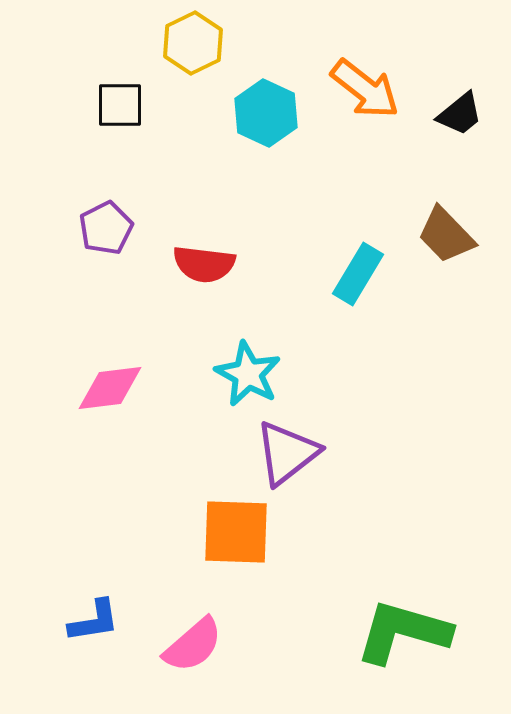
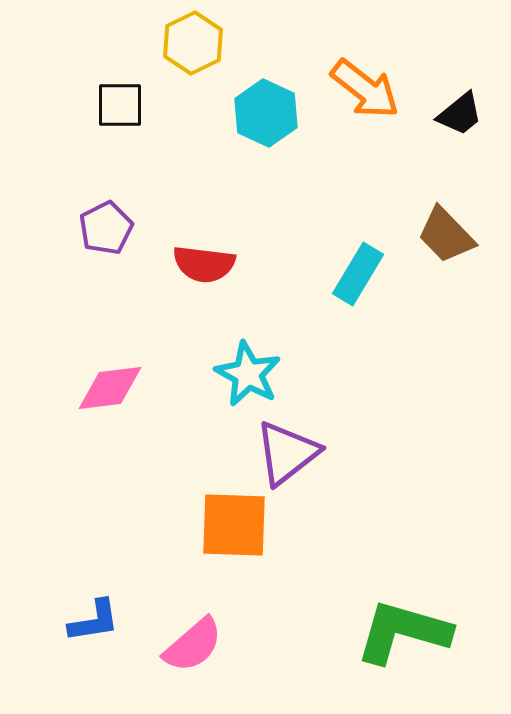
orange square: moved 2 px left, 7 px up
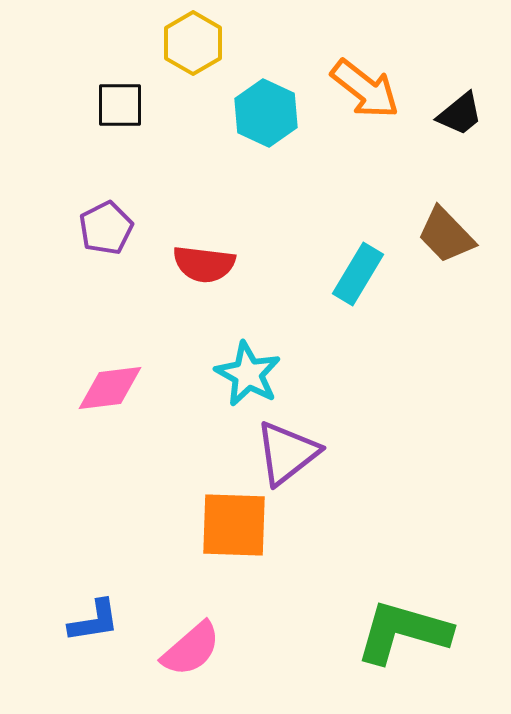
yellow hexagon: rotated 4 degrees counterclockwise
pink semicircle: moved 2 px left, 4 px down
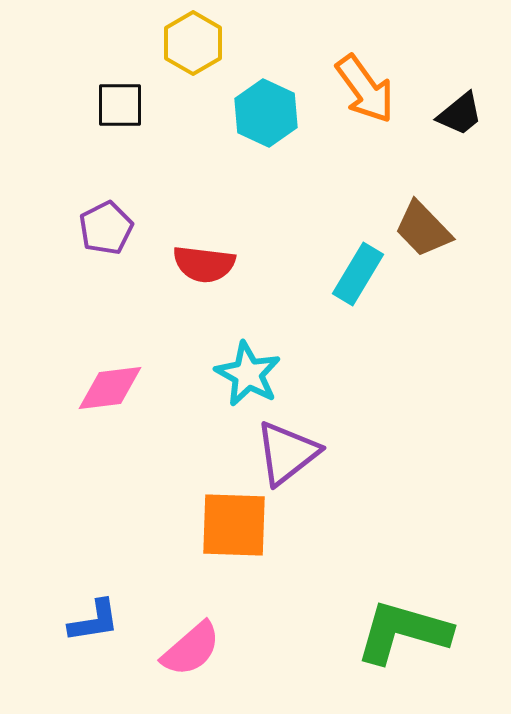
orange arrow: rotated 16 degrees clockwise
brown trapezoid: moved 23 px left, 6 px up
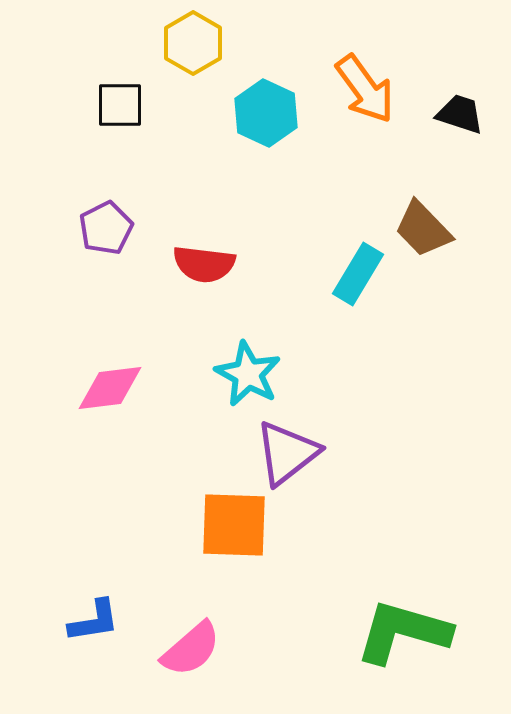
black trapezoid: rotated 123 degrees counterclockwise
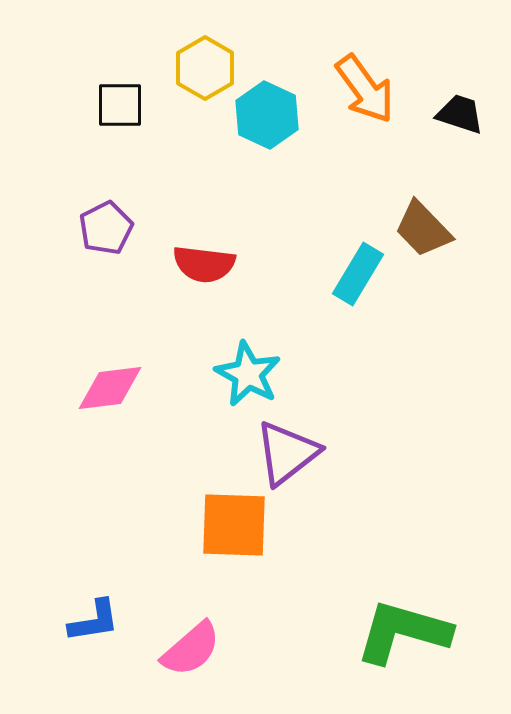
yellow hexagon: moved 12 px right, 25 px down
cyan hexagon: moved 1 px right, 2 px down
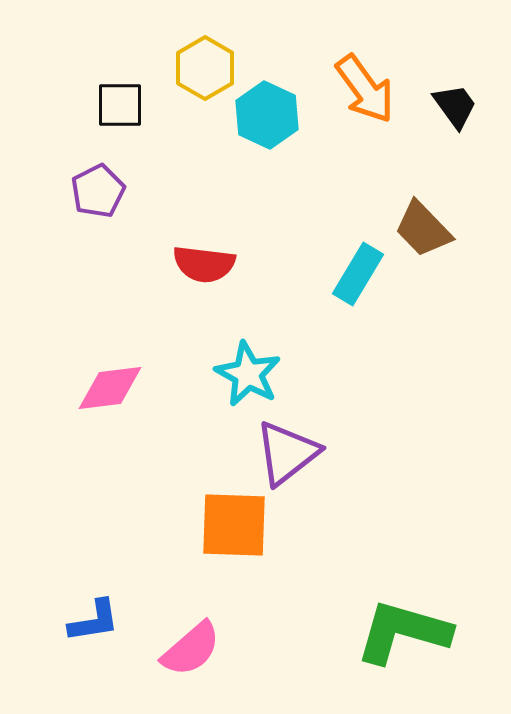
black trapezoid: moved 5 px left, 8 px up; rotated 36 degrees clockwise
purple pentagon: moved 8 px left, 37 px up
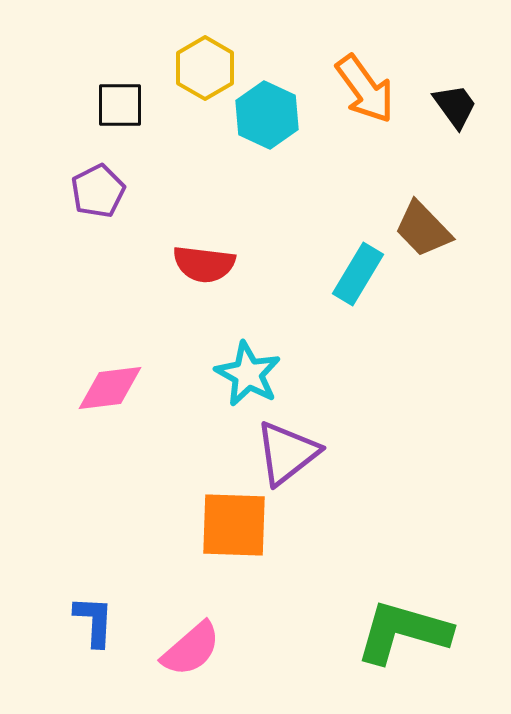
blue L-shape: rotated 78 degrees counterclockwise
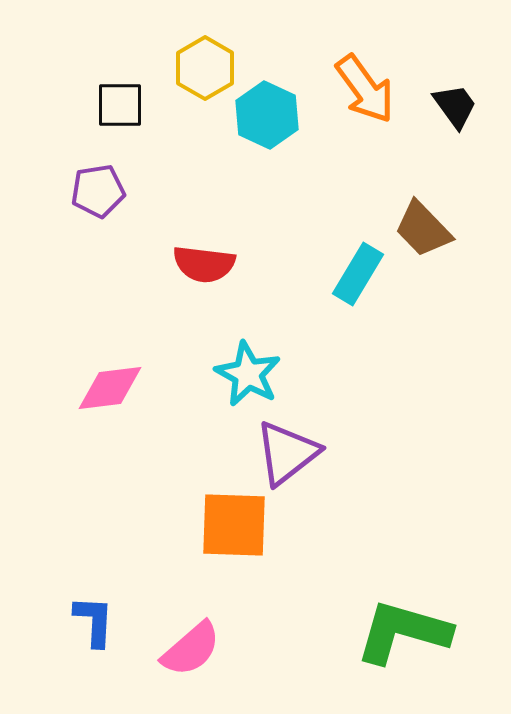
purple pentagon: rotated 18 degrees clockwise
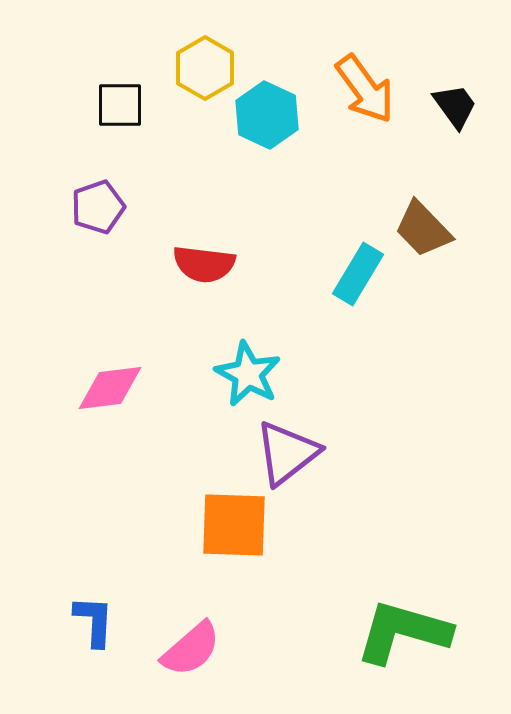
purple pentagon: moved 16 px down; rotated 10 degrees counterclockwise
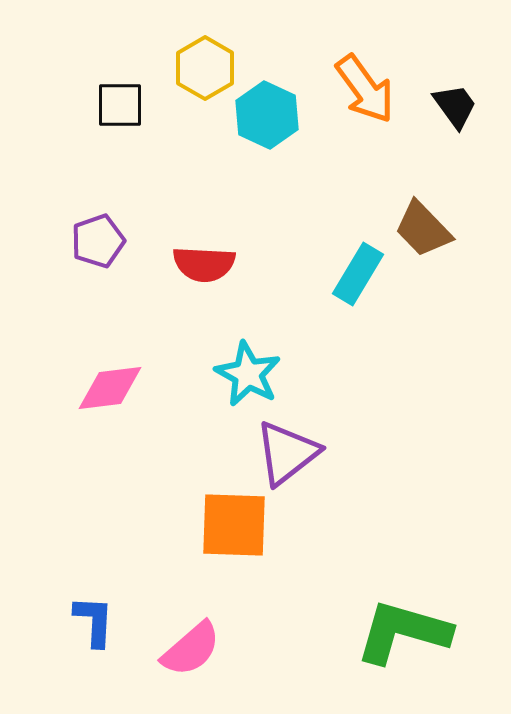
purple pentagon: moved 34 px down
red semicircle: rotated 4 degrees counterclockwise
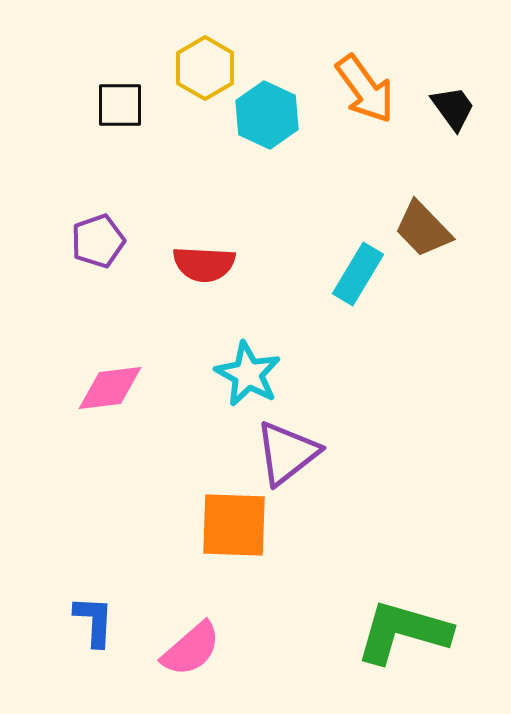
black trapezoid: moved 2 px left, 2 px down
